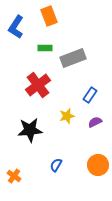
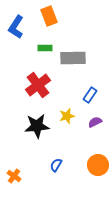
gray rectangle: rotated 20 degrees clockwise
black star: moved 7 px right, 4 px up
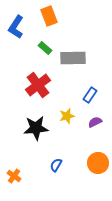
green rectangle: rotated 40 degrees clockwise
black star: moved 1 px left, 2 px down
orange circle: moved 2 px up
